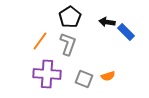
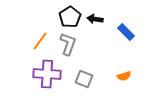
black arrow: moved 12 px left, 3 px up
orange semicircle: moved 16 px right
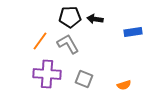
black pentagon: rotated 30 degrees clockwise
blue rectangle: moved 7 px right; rotated 54 degrees counterclockwise
gray L-shape: rotated 50 degrees counterclockwise
orange semicircle: moved 9 px down
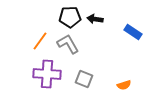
blue rectangle: rotated 42 degrees clockwise
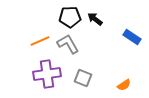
black arrow: rotated 28 degrees clockwise
blue rectangle: moved 1 px left, 5 px down
orange line: rotated 30 degrees clockwise
purple cross: rotated 12 degrees counterclockwise
gray square: moved 1 px left, 1 px up
orange semicircle: rotated 16 degrees counterclockwise
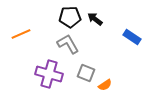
orange line: moved 19 px left, 7 px up
purple cross: moved 2 px right; rotated 24 degrees clockwise
gray square: moved 3 px right, 5 px up
orange semicircle: moved 19 px left
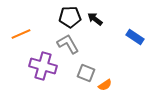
blue rectangle: moved 3 px right
purple cross: moved 6 px left, 8 px up
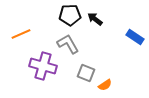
black pentagon: moved 2 px up
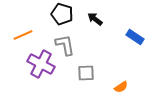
black pentagon: moved 8 px left, 1 px up; rotated 20 degrees clockwise
orange line: moved 2 px right, 1 px down
gray L-shape: moved 3 px left, 1 px down; rotated 20 degrees clockwise
purple cross: moved 2 px left, 2 px up; rotated 12 degrees clockwise
gray square: rotated 24 degrees counterclockwise
orange semicircle: moved 16 px right, 2 px down
